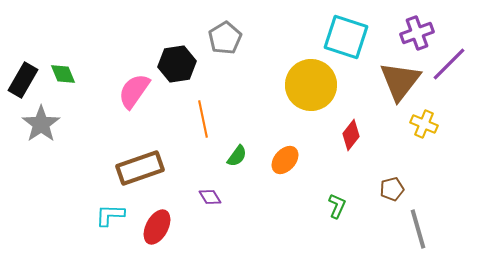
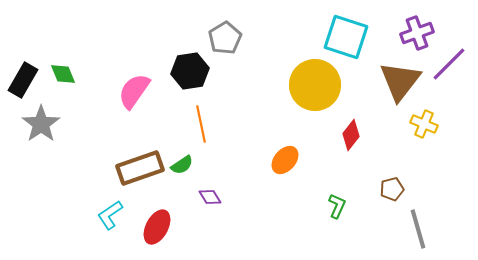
black hexagon: moved 13 px right, 7 px down
yellow circle: moved 4 px right
orange line: moved 2 px left, 5 px down
green semicircle: moved 55 px left, 9 px down; rotated 20 degrees clockwise
cyan L-shape: rotated 36 degrees counterclockwise
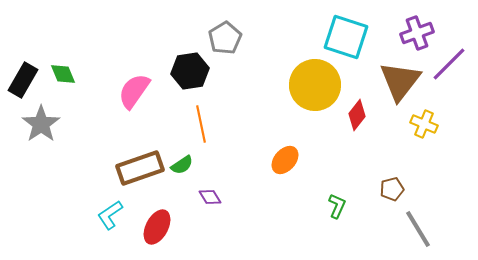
red diamond: moved 6 px right, 20 px up
gray line: rotated 15 degrees counterclockwise
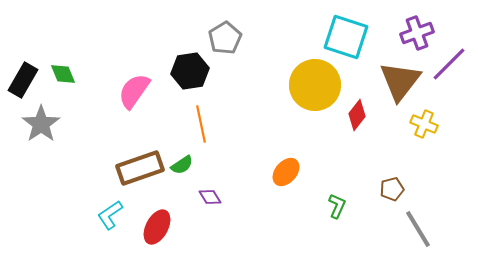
orange ellipse: moved 1 px right, 12 px down
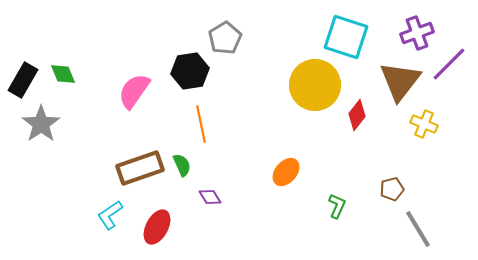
green semicircle: rotated 80 degrees counterclockwise
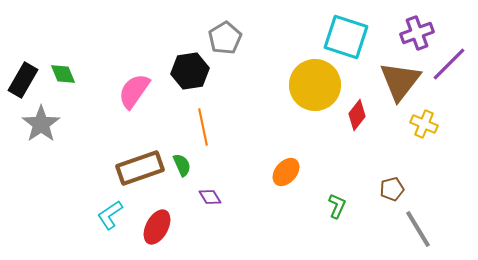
orange line: moved 2 px right, 3 px down
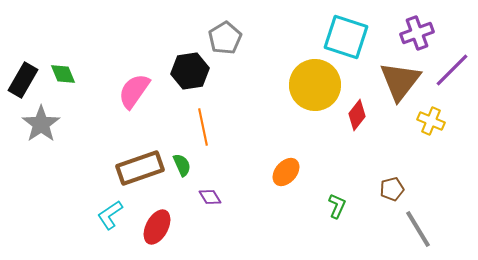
purple line: moved 3 px right, 6 px down
yellow cross: moved 7 px right, 3 px up
